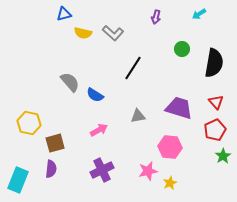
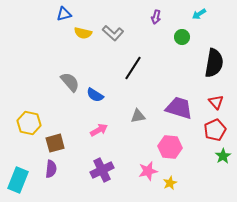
green circle: moved 12 px up
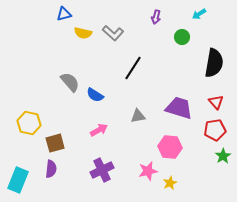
red pentagon: rotated 15 degrees clockwise
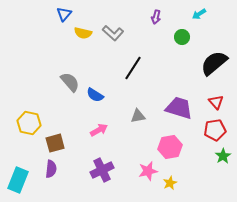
blue triangle: rotated 35 degrees counterclockwise
black semicircle: rotated 140 degrees counterclockwise
pink hexagon: rotated 15 degrees counterclockwise
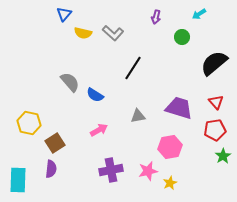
brown square: rotated 18 degrees counterclockwise
purple cross: moved 9 px right; rotated 15 degrees clockwise
cyan rectangle: rotated 20 degrees counterclockwise
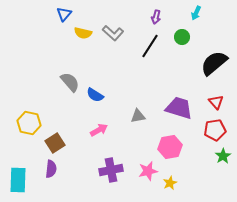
cyan arrow: moved 3 px left, 1 px up; rotated 32 degrees counterclockwise
black line: moved 17 px right, 22 px up
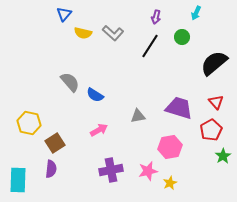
red pentagon: moved 4 px left; rotated 20 degrees counterclockwise
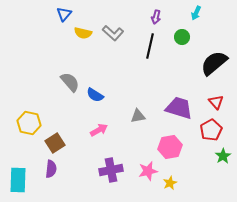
black line: rotated 20 degrees counterclockwise
